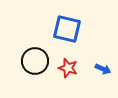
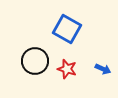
blue square: rotated 16 degrees clockwise
red star: moved 1 px left, 1 px down
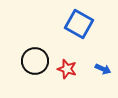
blue square: moved 12 px right, 5 px up
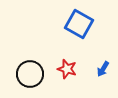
black circle: moved 5 px left, 13 px down
blue arrow: rotated 98 degrees clockwise
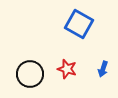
blue arrow: rotated 14 degrees counterclockwise
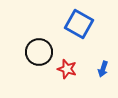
black circle: moved 9 px right, 22 px up
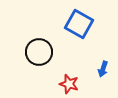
red star: moved 2 px right, 15 px down
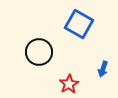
red star: rotated 24 degrees clockwise
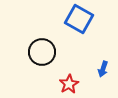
blue square: moved 5 px up
black circle: moved 3 px right
